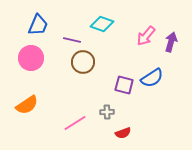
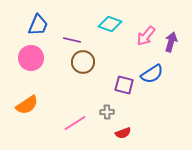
cyan diamond: moved 8 px right
blue semicircle: moved 4 px up
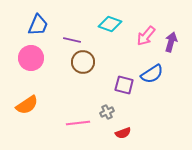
gray cross: rotated 24 degrees counterclockwise
pink line: moved 3 px right; rotated 25 degrees clockwise
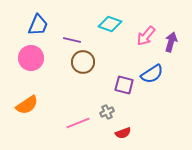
pink line: rotated 15 degrees counterclockwise
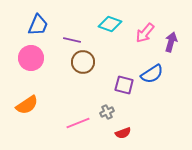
pink arrow: moved 1 px left, 3 px up
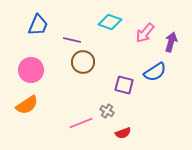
cyan diamond: moved 2 px up
pink circle: moved 12 px down
blue semicircle: moved 3 px right, 2 px up
gray cross: moved 1 px up; rotated 32 degrees counterclockwise
pink line: moved 3 px right
